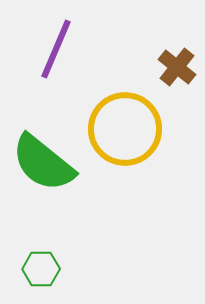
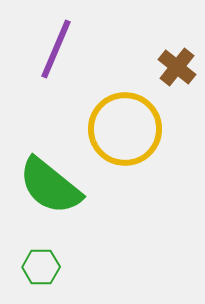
green semicircle: moved 7 px right, 23 px down
green hexagon: moved 2 px up
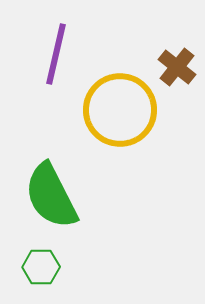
purple line: moved 5 px down; rotated 10 degrees counterclockwise
yellow circle: moved 5 px left, 19 px up
green semicircle: moved 1 px right, 10 px down; rotated 24 degrees clockwise
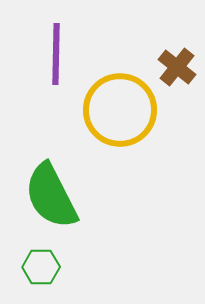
purple line: rotated 12 degrees counterclockwise
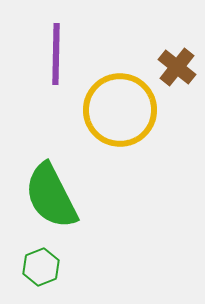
green hexagon: rotated 21 degrees counterclockwise
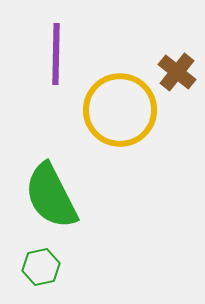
brown cross: moved 5 px down
green hexagon: rotated 9 degrees clockwise
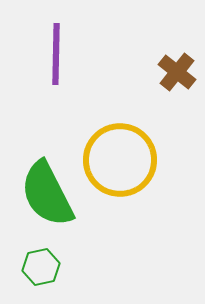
yellow circle: moved 50 px down
green semicircle: moved 4 px left, 2 px up
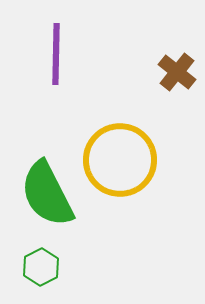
green hexagon: rotated 15 degrees counterclockwise
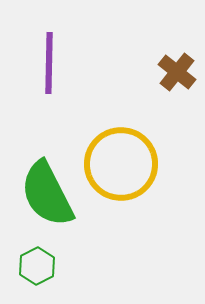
purple line: moved 7 px left, 9 px down
yellow circle: moved 1 px right, 4 px down
green hexagon: moved 4 px left, 1 px up
